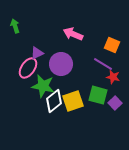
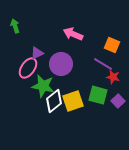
purple square: moved 3 px right, 2 px up
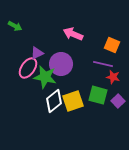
green arrow: rotated 136 degrees clockwise
purple line: rotated 18 degrees counterclockwise
green star: moved 2 px right, 9 px up
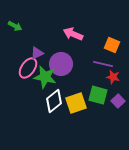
yellow square: moved 3 px right, 2 px down
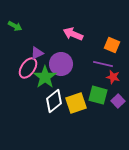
green star: rotated 25 degrees clockwise
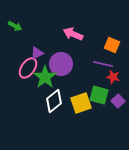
green square: moved 1 px right
yellow square: moved 5 px right
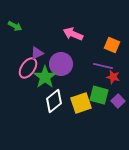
purple line: moved 2 px down
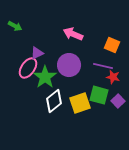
purple circle: moved 8 px right, 1 px down
yellow square: moved 1 px left
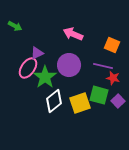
red star: moved 1 px down
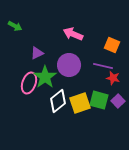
pink ellipse: moved 1 px right, 15 px down; rotated 15 degrees counterclockwise
green square: moved 5 px down
white diamond: moved 4 px right
